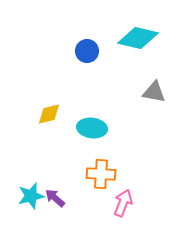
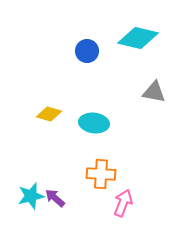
yellow diamond: rotated 30 degrees clockwise
cyan ellipse: moved 2 px right, 5 px up
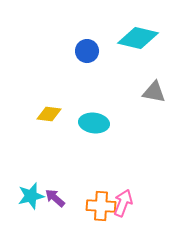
yellow diamond: rotated 10 degrees counterclockwise
orange cross: moved 32 px down
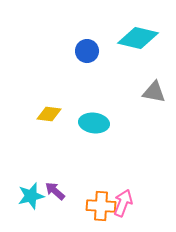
purple arrow: moved 7 px up
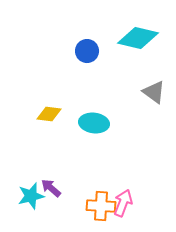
gray triangle: rotated 25 degrees clockwise
purple arrow: moved 4 px left, 3 px up
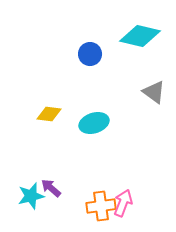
cyan diamond: moved 2 px right, 2 px up
blue circle: moved 3 px right, 3 px down
cyan ellipse: rotated 24 degrees counterclockwise
orange cross: rotated 12 degrees counterclockwise
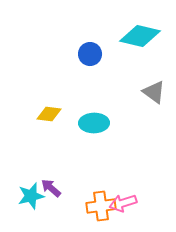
cyan ellipse: rotated 16 degrees clockwise
pink arrow: rotated 128 degrees counterclockwise
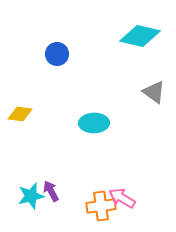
blue circle: moved 33 px left
yellow diamond: moved 29 px left
purple arrow: moved 3 px down; rotated 20 degrees clockwise
pink arrow: moved 1 px left, 5 px up; rotated 48 degrees clockwise
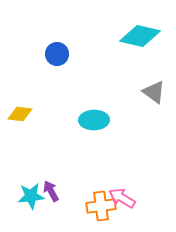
cyan ellipse: moved 3 px up
cyan star: rotated 8 degrees clockwise
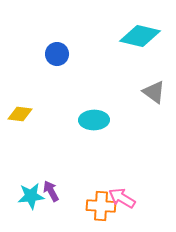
orange cross: rotated 12 degrees clockwise
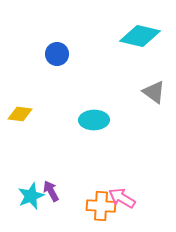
cyan star: rotated 16 degrees counterclockwise
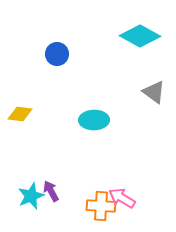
cyan diamond: rotated 15 degrees clockwise
